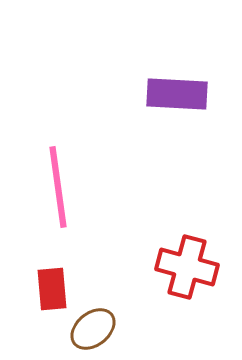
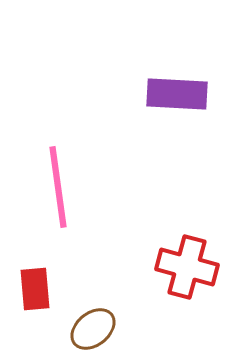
red rectangle: moved 17 px left
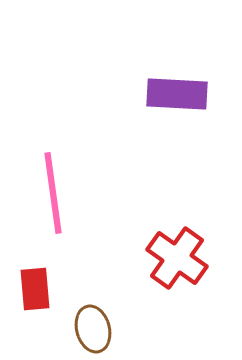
pink line: moved 5 px left, 6 px down
red cross: moved 10 px left, 9 px up; rotated 20 degrees clockwise
brown ellipse: rotated 66 degrees counterclockwise
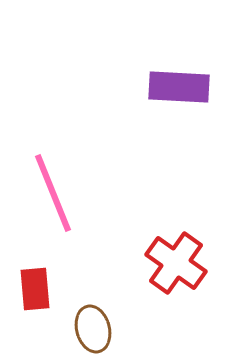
purple rectangle: moved 2 px right, 7 px up
pink line: rotated 14 degrees counterclockwise
red cross: moved 1 px left, 5 px down
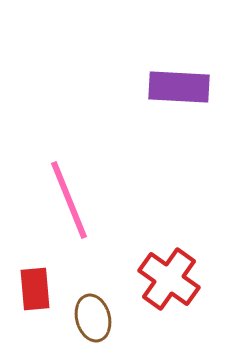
pink line: moved 16 px right, 7 px down
red cross: moved 7 px left, 16 px down
brown ellipse: moved 11 px up
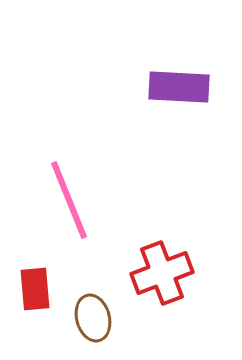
red cross: moved 7 px left, 6 px up; rotated 34 degrees clockwise
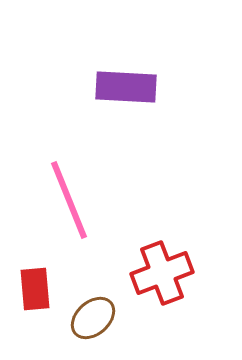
purple rectangle: moved 53 px left
brown ellipse: rotated 63 degrees clockwise
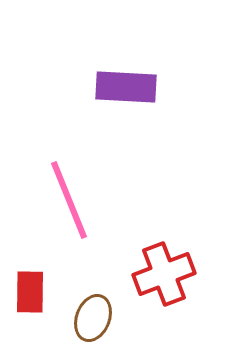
red cross: moved 2 px right, 1 px down
red rectangle: moved 5 px left, 3 px down; rotated 6 degrees clockwise
brown ellipse: rotated 27 degrees counterclockwise
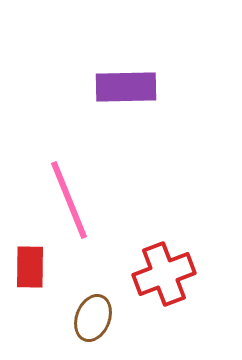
purple rectangle: rotated 4 degrees counterclockwise
red rectangle: moved 25 px up
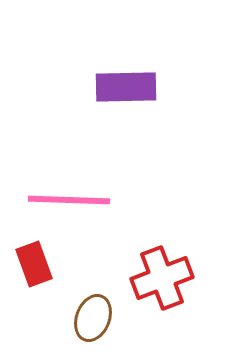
pink line: rotated 66 degrees counterclockwise
red rectangle: moved 4 px right, 3 px up; rotated 21 degrees counterclockwise
red cross: moved 2 px left, 4 px down
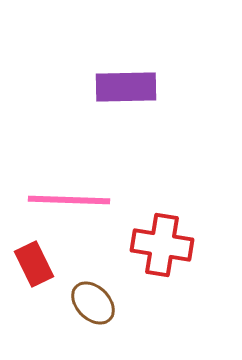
red rectangle: rotated 6 degrees counterclockwise
red cross: moved 33 px up; rotated 30 degrees clockwise
brown ellipse: moved 15 px up; rotated 66 degrees counterclockwise
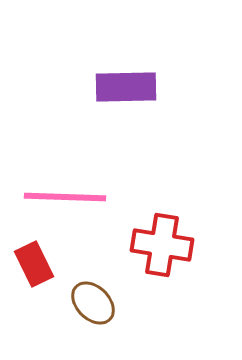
pink line: moved 4 px left, 3 px up
